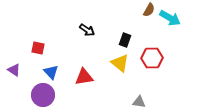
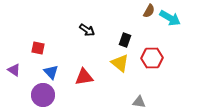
brown semicircle: moved 1 px down
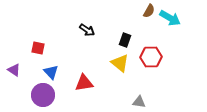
red hexagon: moved 1 px left, 1 px up
red triangle: moved 6 px down
